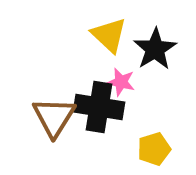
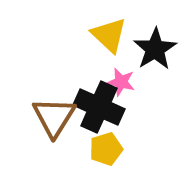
black cross: rotated 15 degrees clockwise
yellow pentagon: moved 48 px left
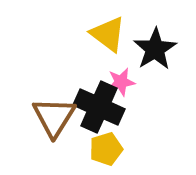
yellow triangle: moved 1 px left, 1 px up; rotated 6 degrees counterclockwise
pink star: rotated 24 degrees counterclockwise
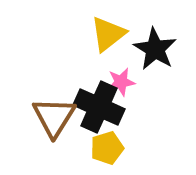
yellow triangle: rotated 45 degrees clockwise
black star: rotated 9 degrees counterclockwise
yellow pentagon: moved 1 px right, 1 px up
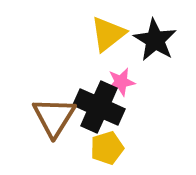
black star: moved 9 px up
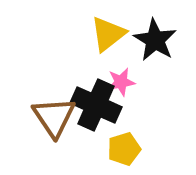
black cross: moved 3 px left, 2 px up
brown triangle: rotated 6 degrees counterclockwise
yellow pentagon: moved 17 px right, 1 px down
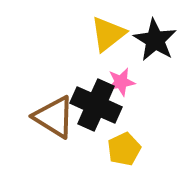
brown triangle: rotated 24 degrees counterclockwise
yellow pentagon: rotated 8 degrees counterclockwise
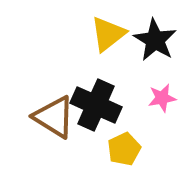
pink star: moved 41 px right, 16 px down
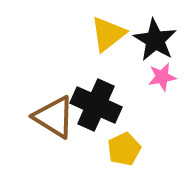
pink star: moved 21 px up
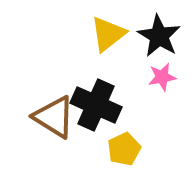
black star: moved 4 px right, 4 px up
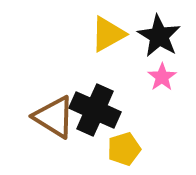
yellow triangle: rotated 9 degrees clockwise
pink star: rotated 24 degrees counterclockwise
black cross: moved 1 px left, 5 px down
yellow pentagon: rotated 8 degrees clockwise
